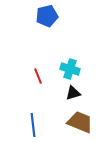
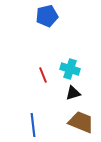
red line: moved 5 px right, 1 px up
brown trapezoid: moved 1 px right
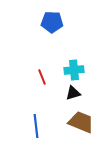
blue pentagon: moved 5 px right, 6 px down; rotated 15 degrees clockwise
cyan cross: moved 4 px right, 1 px down; rotated 24 degrees counterclockwise
red line: moved 1 px left, 2 px down
blue line: moved 3 px right, 1 px down
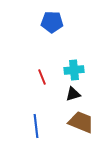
black triangle: moved 1 px down
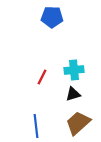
blue pentagon: moved 5 px up
red line: rotated 49 degrees clockwise
brown trapezoid: moved 3 px left, 1 px down; rotated 64 degrees counterclockwise
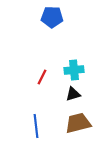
brown trapezoid: rotated 28 degrees clockwise
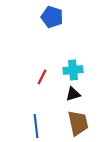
blue pentagon: rotated 15 degrees clockwise
cyan cross: moved 1 px left
brown trapezoid: rotated 92 degrees clockwise
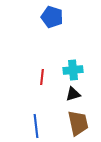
red line: rotated 21 degrees counterclockwise
